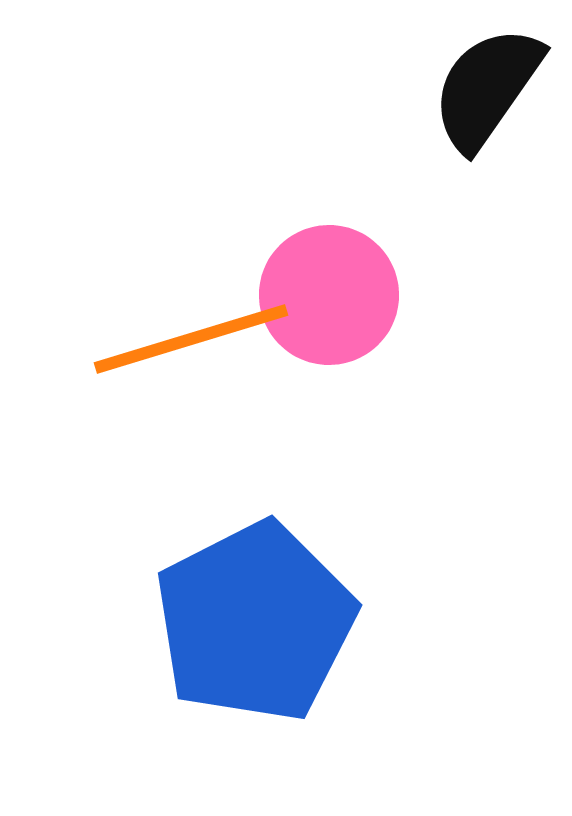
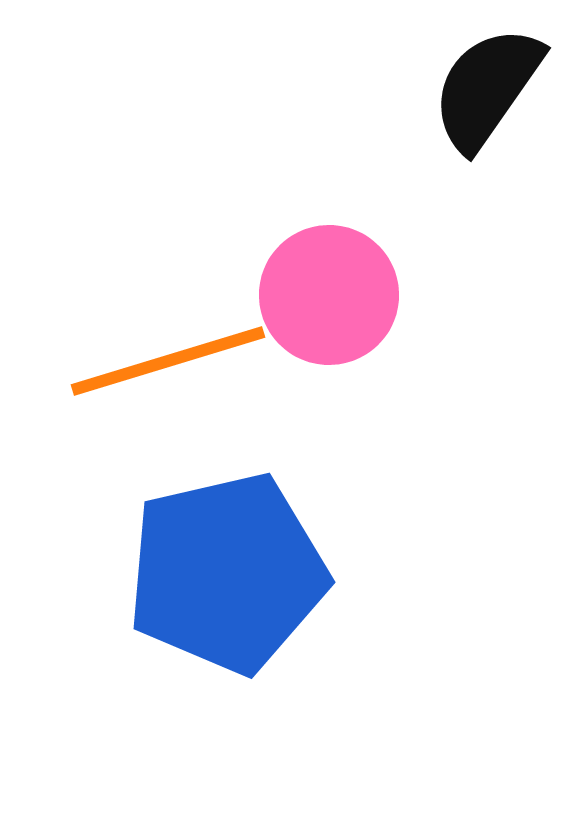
orange line: moved 23 px left, 22 px down
blue pentagon: moved 28 px left, 49 px up; rotated 14 degrees clockwise
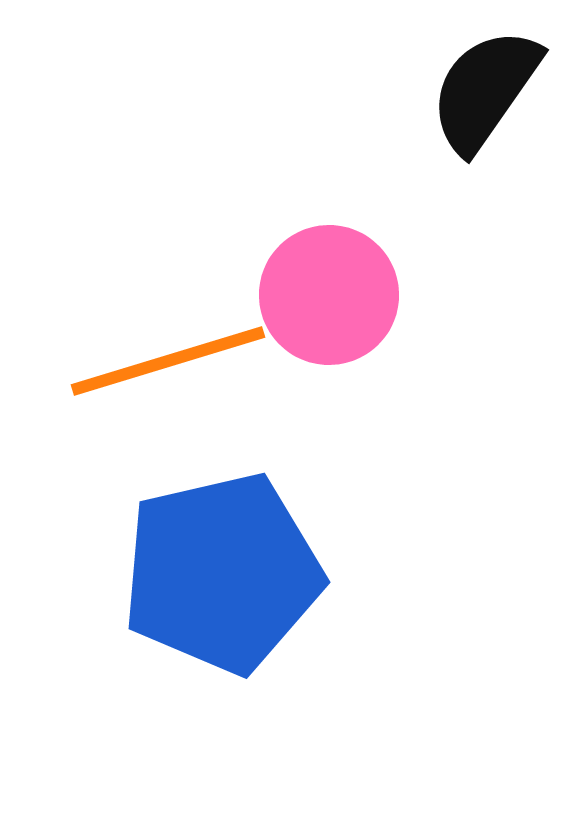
black semicircle: moved 2 px left, 2 px down
blue pentagon: moved 5 px left
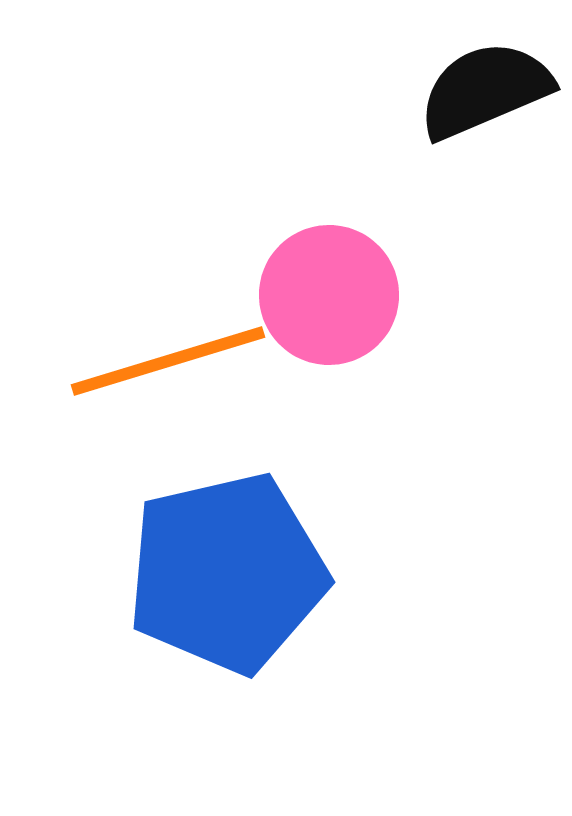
black semicircle: rotated 32 degrees clockwise
blue pentagon: moved 5 px right
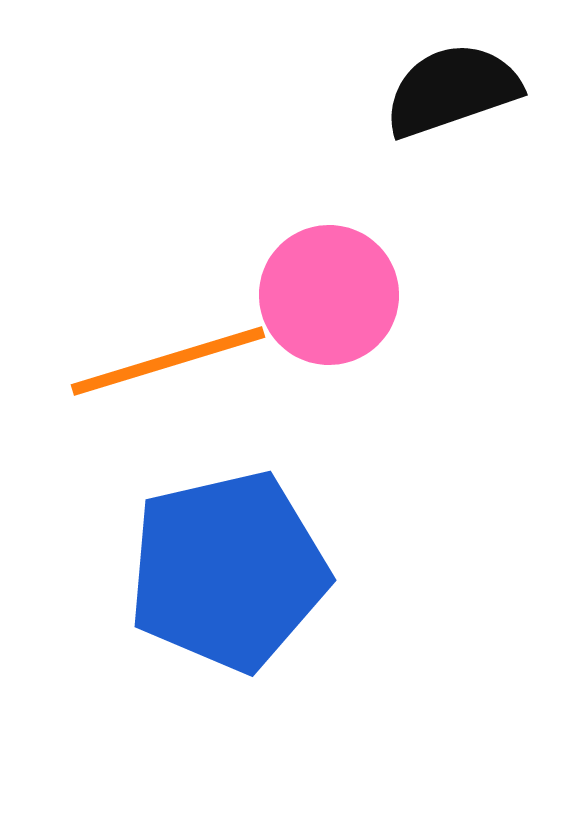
black semicircle: moved 33 px left; rotated 4 degrees clockwise
blue pentagon: moved 1 px right, 2 px up
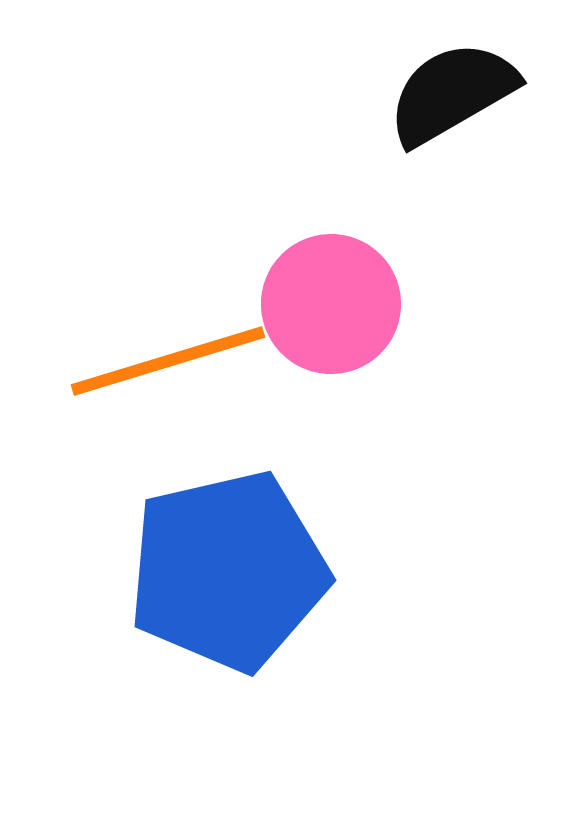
black semicircle: moved 3 px down; rotated 11 degrees counterclockwise
pink circle: moved 2 px right, 9 px down
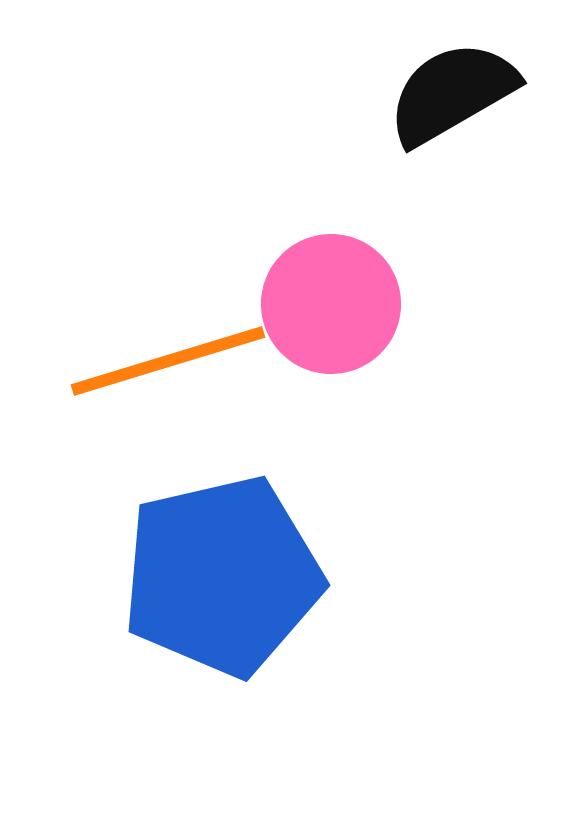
blue pentagon: moved 6 px left, 5 px down
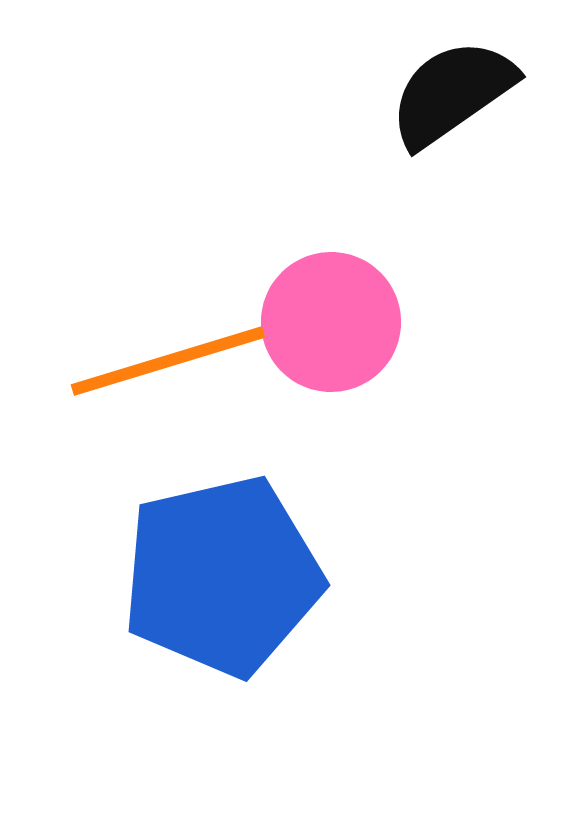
black semicircle: rotated 5 degrees counterclockwise
pink circle: moved 18 px down
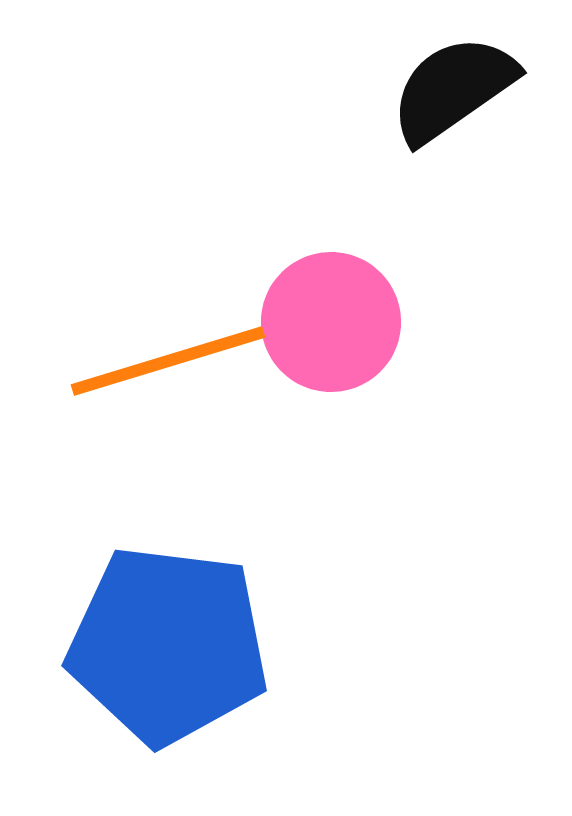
black semicircle: moved 1 px right, 4 px up
blue pentagon: moved 54 px left, 69 px down; rotated 20 degrees clockwise
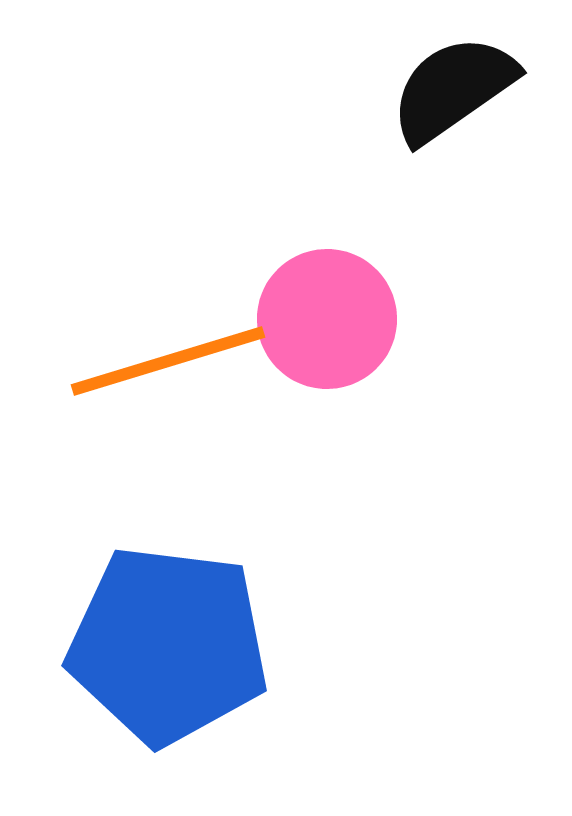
pink circle: moved 4 px left, 3 px up
